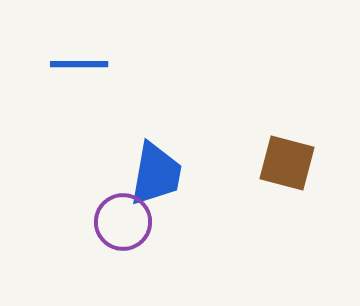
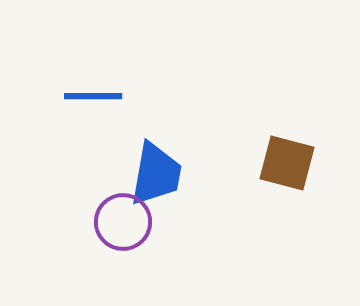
blue line: moved 14 px right, 32 px down
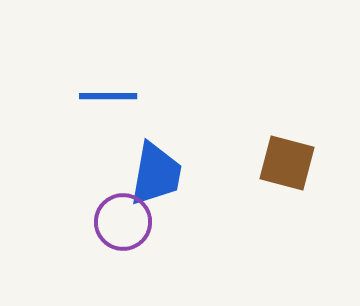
blue line: moved 15 px right
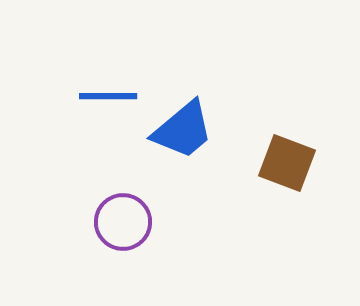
brown square: rotated 6 degrees clockwise
blue trapezoid: moved 27 px right, 44 px up; rotated 40 degrees clockwise
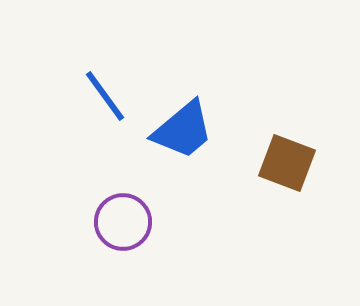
blue line: moved 3 px left; rotated 54 degrees clockwise
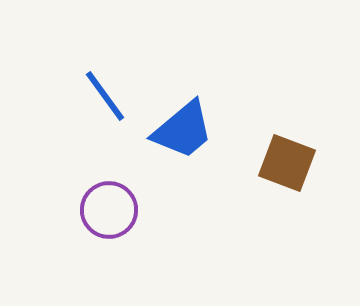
purple circle: moved 14 px left, 12 px up
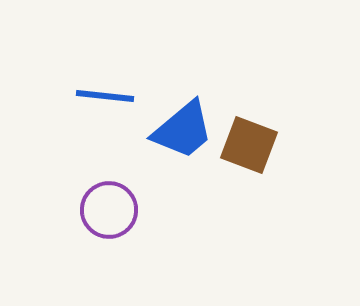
blue line: rotated 48 degrees counterclockwise
brown square: moved 38 px left, 18 px up
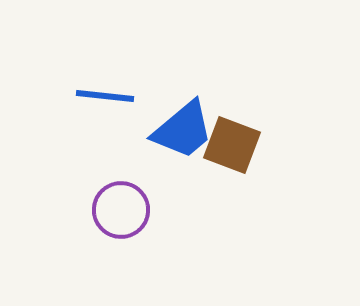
brown square: moved 17 px left
purple circle: moved 12 px right
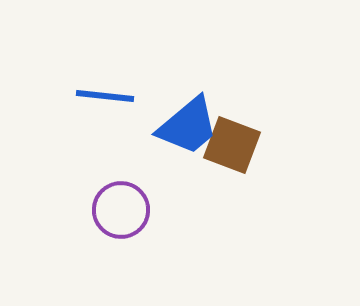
blue trapezoid: moved 5 px right, 4 px up
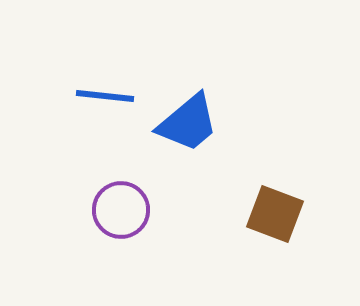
blue trapezoid: moved 3 px up
brown square: moved 43 px right, 69 px down
